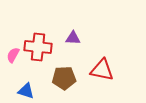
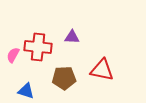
purple triangle: moved 1 px left, 1 px up
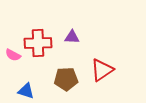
red cross: moved 4 px up; rotated 8 degrees counterclockwise
pink semicircle: rotated 91 degrees counterclockwise
red triangle: rotated 45 degrees counterclockwise
brown pentagon: moved 2 px right, 1 px down
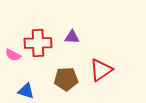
red triangle: moved 1 px left
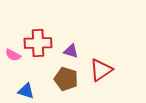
purple triangle: moved 1 px left, 14 px down; rotated 14 degrees clockwise
brown pentagon: rotated 20 degrees clockwise
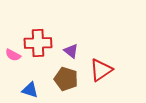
purple triangle: rotated 21 degrees clockwise
blue triangle: moved 4 px right, 1 px up
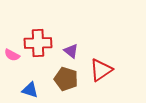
pink semicircle: moved 1 px left
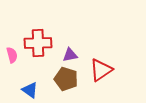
purple triangle: moved 1 px left, 4 px down; rotated 49 degrees counterclockwise
pink semicircle: rotated 133 degrees counterclockwise
blue triangle: rotated 18 degrees clockwise
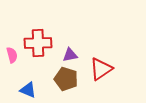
red triangle: moved 1 px up
blue triangle: moved 2 px left; rotated 12 degrees counterclockwise
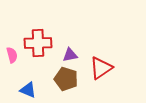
red triangle: moved 1 px up
